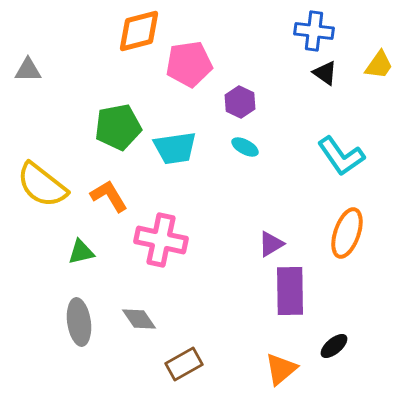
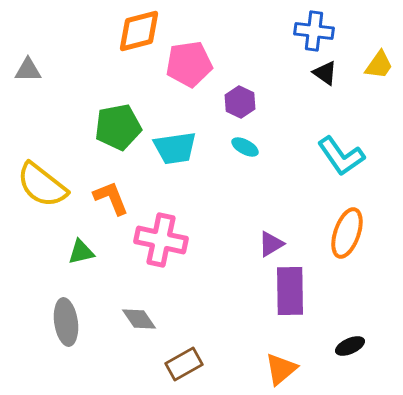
orange L-shape: moved 2 px right, 2 px down; rotated 9 degrees clockwise
gray ellipse: moved 13 px left
black ellipse: moved 16 px right; rotated 16 degrees clockwise
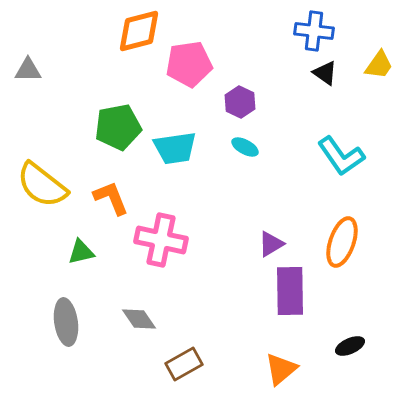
orange ellipse: moved 5 px left, 9 px down
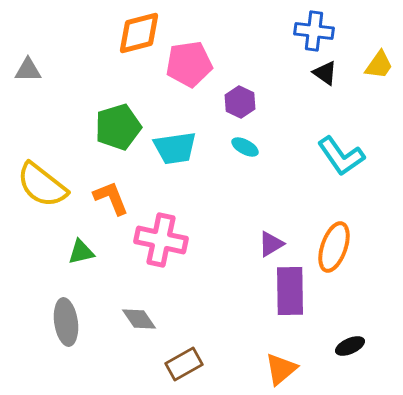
orange diamond: moved 2 px down
green pentagon: rotated 6 degrees counterclockwise
orange ellipse: moved 8 px left, 5 px down
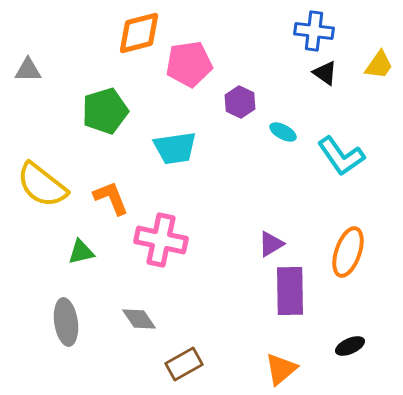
green pentagon: moved 13 px left, 16 px up
cyan ellipse: moved 38 px right, 15 px up
orange ellipse: moved 14 px right, 5 px down
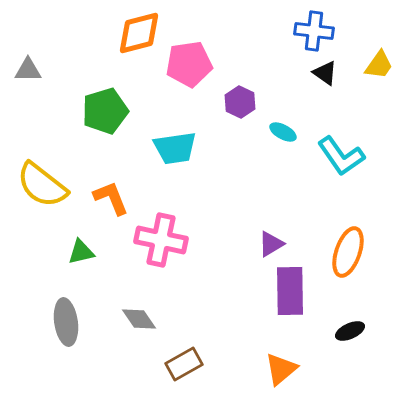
black ellipse: moved 15 px up
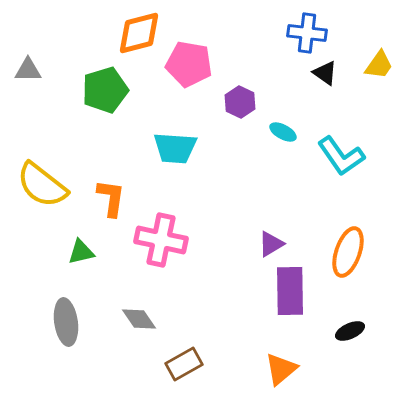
blue cross: moved 7 px left, 2 px down
pink pentagon: rotated 18 degrees clockwise
green pentagon: moved 21 px up
cyan trapezoid: rotated 12 degrees clockwise
orange L-shape: rotated 30 degrees clockwise
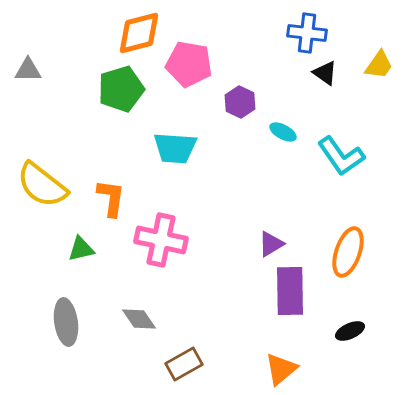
green pentagon: moved 16 px right, 1 px up
green triangle: moved 3 px up
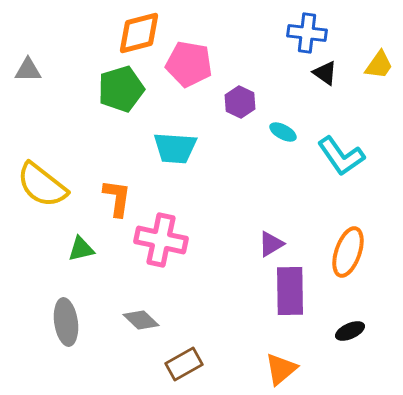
orange L-shape: moved 6 px right
gray diamond: moved 2 px right, 1 px down; rotated 12 degrees counterclockwise
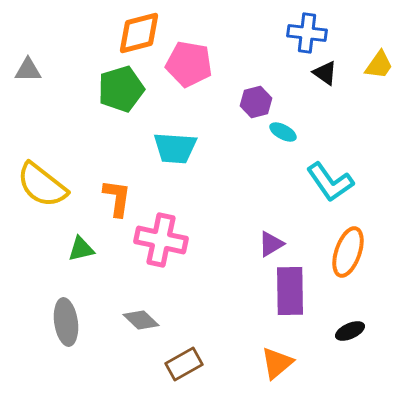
purple hexagon: moved 16 px right; rotated 20 degrees clockwise
cyan L-shape: moved 11 px left, 26 px down
orange triangle: moved 4 px left, 6 px up
